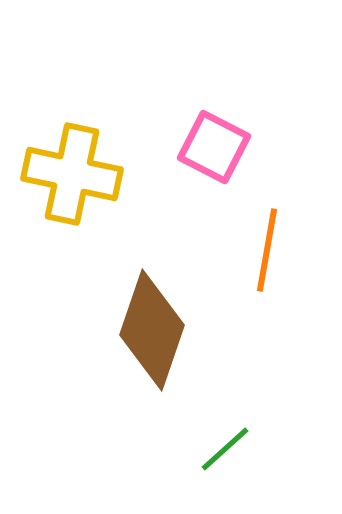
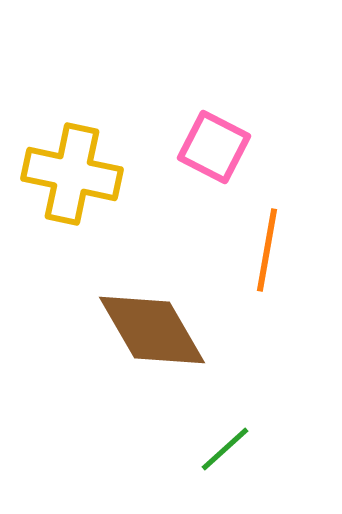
brown diamond: rotated 49 degrees counterclockwise
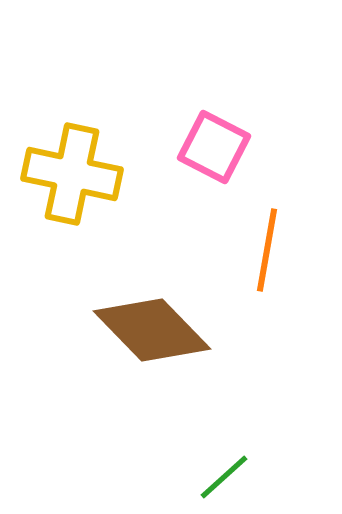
brown diamond: rotated 14 degrees counterclockwise
green line: moved 1 px left, 28 px down
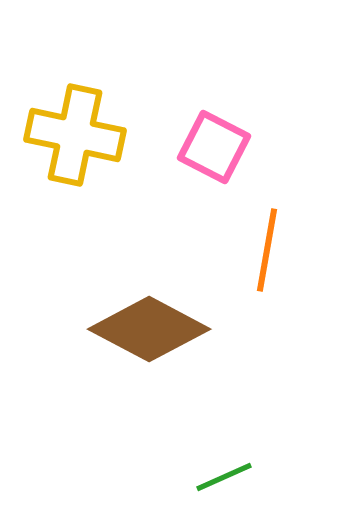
yellow cross: moved 3 px right, 39 px up
brown diamond: moved 3 px left, 1 px up; rotated 18 degrees counterclockwise
green line: rotated 18 degrees clockwise
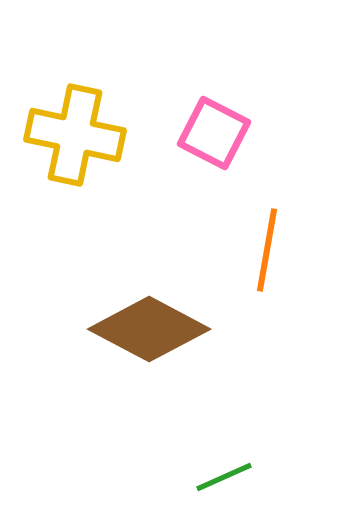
pink square: moved 14 px up
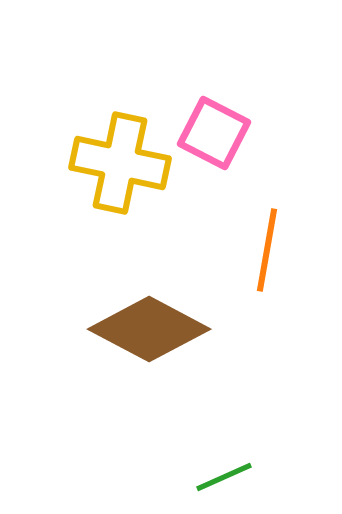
yellow cross: moved 45 px right, 28 px down
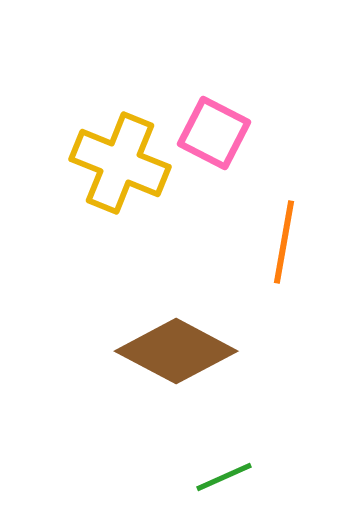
yellow cross: rotated 10 degrees clockwise
orange line: moved 17 px right, 8 px up
brown diamond: moved 27 px right, 22 px down
